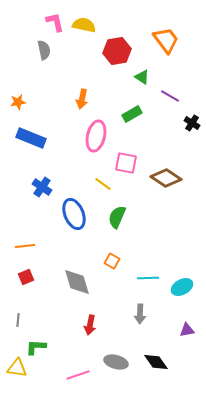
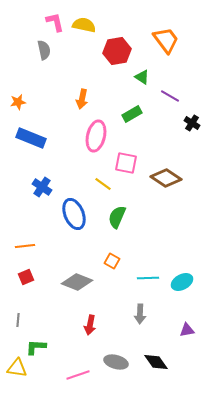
gray diamond: rotated 52 degrees counterclockwise
cyan ellipse: moved 5 px up
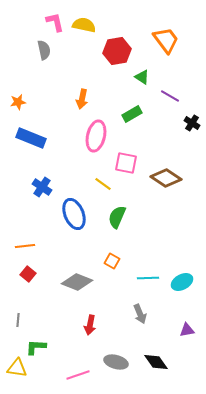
red square: moved 2 px right, 3 px up; rotated 28 degrees counterclockwise
gray arrow: rotated 24 degrees counterclockwise
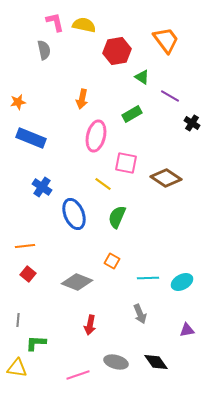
green L-shape: moved 4 px up
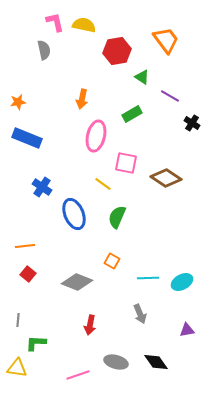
blue rectangle: moved 4 px left
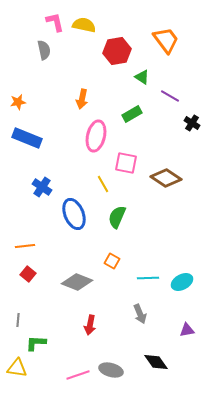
yellow line: rotated 24 degrees clockwise
gray ellipse: moved 5 px left, 8 px down
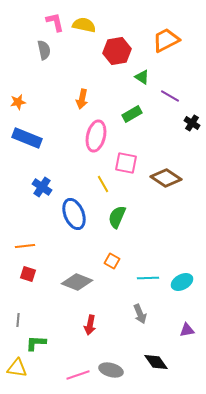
orange trapezoid: rotated 80 degrees counterclockwise
red square: rotated 21 degrees counterclockwise
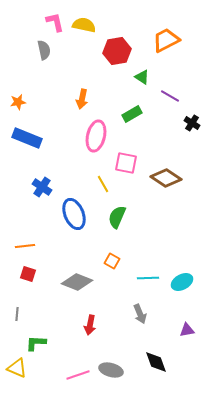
gray line: moved 1 px left, 6 px up
black diamond: rotated 15 degrees clockwise
yellow triangle: rotated 15 degrees clockwise
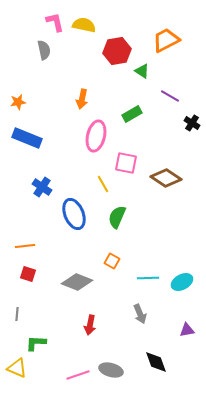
green triangle: moved 6 px up
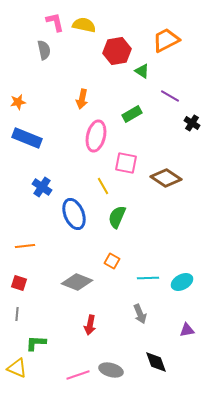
yellow line: moved 2 px down
red square: moved 9 px left, 9 px down
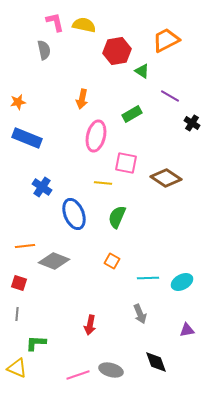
yellow line: moved 3 px up; rotated 54 degrees counterclockwise
gray diamond: moved 23 px left, 21 px up
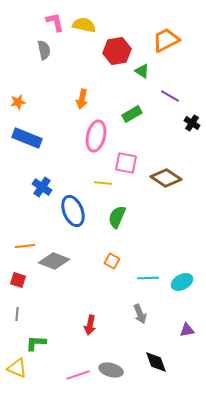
blue ellipse: moved 1 px left, 3 px up
red square: moved 1 px left, 3 px up
